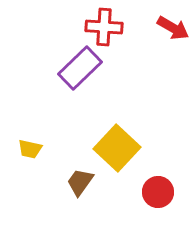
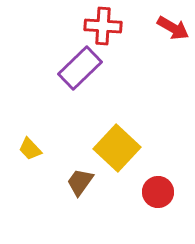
red cross: moved 1 px left, 1 px up
yellow trapezoid: rotated 35 degrees clockwise
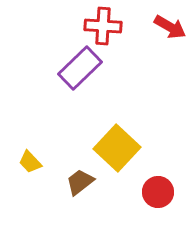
red arrow: moved 3 px left, 1 px up
yellow trapezoid: moved 13 px down
brown trapezoid: rotated 16 degrees clockwise
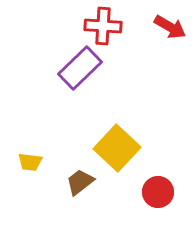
yellow trapezoid: rotated 40 degrees counterclockwise
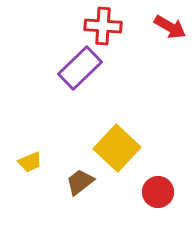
yellow trapezoid: rotated 30 degrees counterclockwise
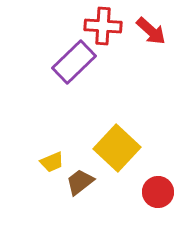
red arrow: moved 19 px left, 4 px down; rotated 12 degrees clockwise
purple rectangle: moved 6 px left, 6 px up
yellow trapezoid: moved 22 px right
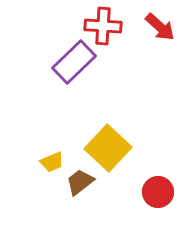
red arrow: moved 9 px right, 4 px up
yellow square: moved 9 px left
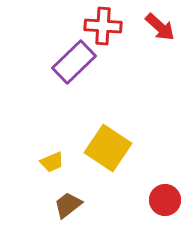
yellow square: rotated 9 degrees counterclockwise
brown trapezoid: moved 12 px left, 23 px down
red circle: moved 7 px right, 8 px down
